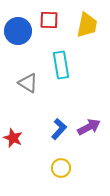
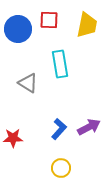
blue circle: moved 2 px up
cyan rectangle: moved 1 px left, 1 px up
red star: rotated 24 degrees counterclockwise
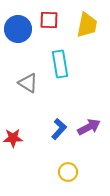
yellow circle: moved 7 px right, 4 px down
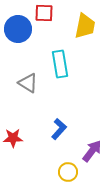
red square: moved 5 px left, 7 px up
yellow trapezoid: moved 2 px left, 1 px down
purple arrow: moved 3 px right, 24 px down; rotated 25 degrees counterclockwise
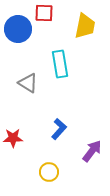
yellow circle: moved 19 px left
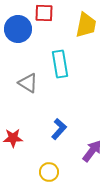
yellow trapezoid: moved 1 px right, 1 px up
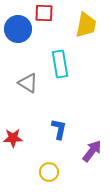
blue L-shape: rotated 30 degrees counterclockwise
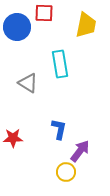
blue circle: moved 1 px left, 2 px up
purple arrow: moved 12 px left
yellow circle: moved 17 px right
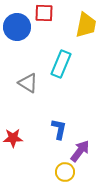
cyan rectangle: moved 1 px right; rotated 32 degrees clockwise
yellow circle: moved 1 px left
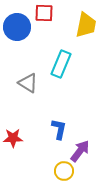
yellow circle: moved 1 px left, 1 px up
